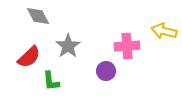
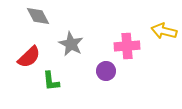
gray star: moved 3 px right, 2 px up; rotated 10 degrees counterclockwise
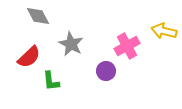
pink cross: rotated 25 degrees counterclockwise
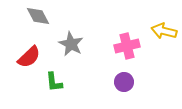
pink cross: rotated 15 degrees clockwise
purple circle: moved 18 px right, 11 px down
green L-shape: moved 3 px right, 1 px down
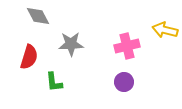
yellow arrow: moved 1 px right, 1 px up
gray star: rotated 30 degrees counterclockwise
red semicircle: rotated 30 degrees counterclockwise
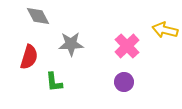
pink cross: rotated 30 degrees counterclockwise
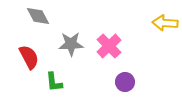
yellow arrow: moved 7 px up; rotated 10 degrees counterclockwise
pink cross: moved 18 px left
red semicircle: rotated 45 degrees counterclockwise
purple circle: moved 1 px right
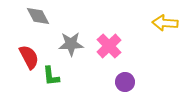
green L-shape: moved 3 px left, 6 px up
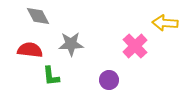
pink cross: moved 26 px right
red semicircle: moved 1 px right, 7 px up; rotated 55 degrees counterclockwise
purple circle: moved 16 px left, 2 px up
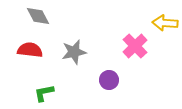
gray star: moved 3 px right, 8 px down; rotated 10 degrees counterclockwise
green L-shape: moved 7 px left, 17 px down; rotated 85 degrees clockwise
